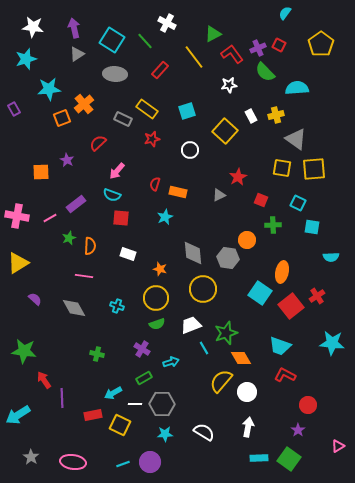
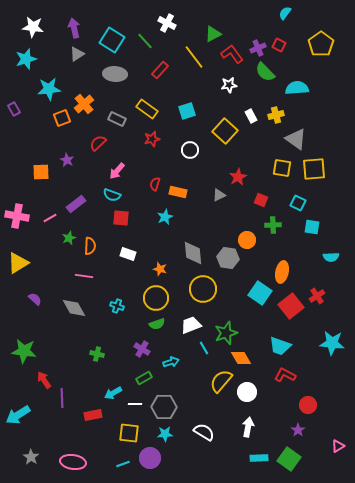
gray rectangle at (123, 119): moved 6 px left
gray hexagon at (162, 404): moved 2 px right, 3 px down
yellow square at (120, 425): moved 9 px right, 8 px down; rotated 20 degrees counterclockwise
purple circle at (150, 462): moved 4 px up
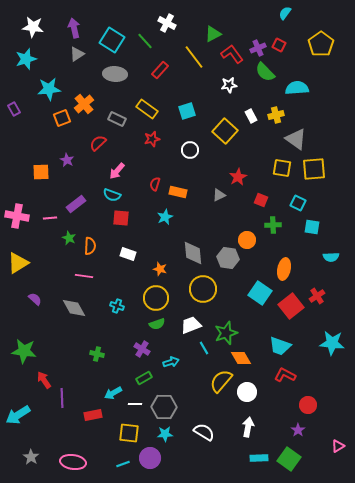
pink line at (50, 218): rotated 24 degrees clockwise
green star at (69, 238): rotated 24 degrees counterclockwise
orange ellipse at (282, 272): moved 2 px right, 3 px up
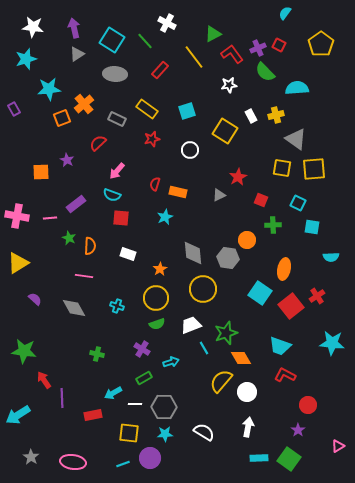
yellow square at (225, 131): rotated 10 degrees counterclockwise
orange star at (160, 269): rotated 24 degrees clockwise
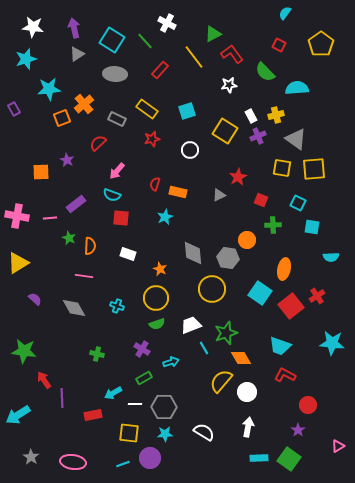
purple cross at (258, 48): moved 88 px down
orange star at (160, 269): rotated 16 degrees counterclockwise
yellow circle at (203, 289): moved 9 px right
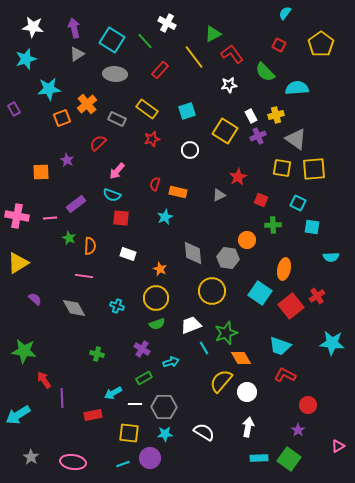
orange cross at (84, 104): moved 3 px right
yellow circle at (212, 289): moved 2 px down
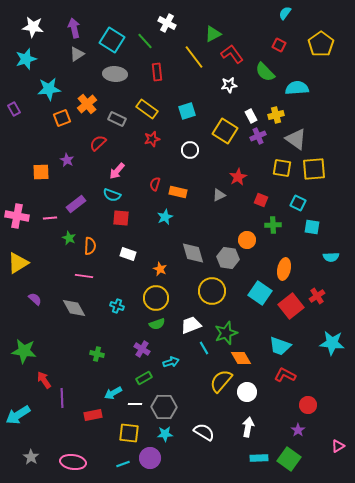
red rectangle at (160, 70): moved 3 px left, 2 px down; rotated 48 degrees counterclockwise
gray diamond at (193, 253): rotated 10 degrees counterclockwise
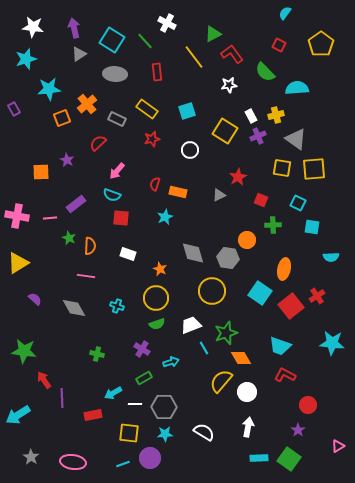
gray triangle at (77, 54): moved 2 px right
pink line at (84, 276): moved 2 px right
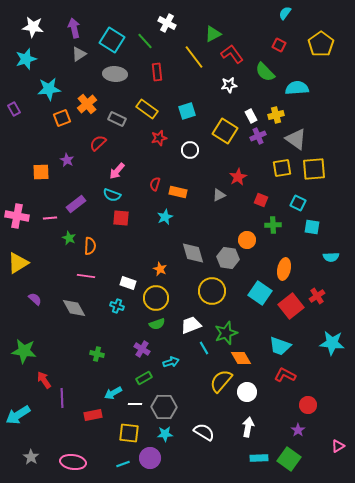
red star at (152, 139): moved 7 px right, 1 px up
yellow square at (282, 168): rotated 18 degrees counterclockwise
white rectangle at (128, 254): moved 29 px down
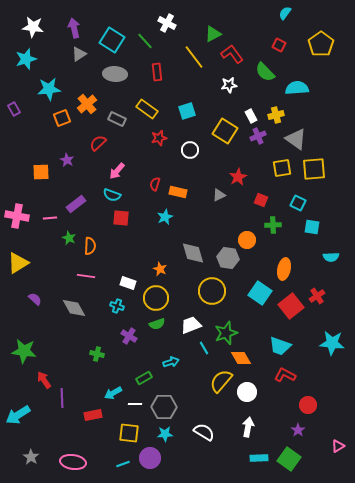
purple cross at (142, 349): moved 13 px left, 13 px up
